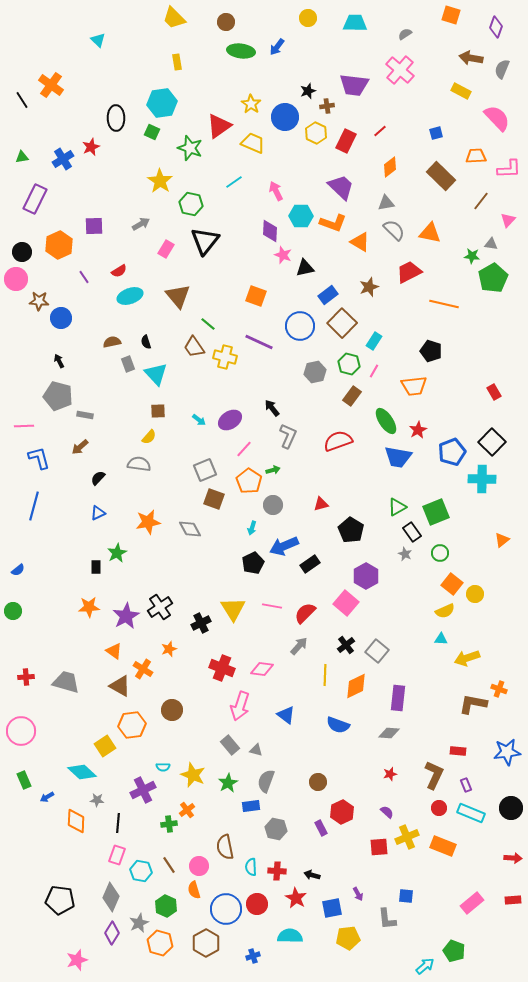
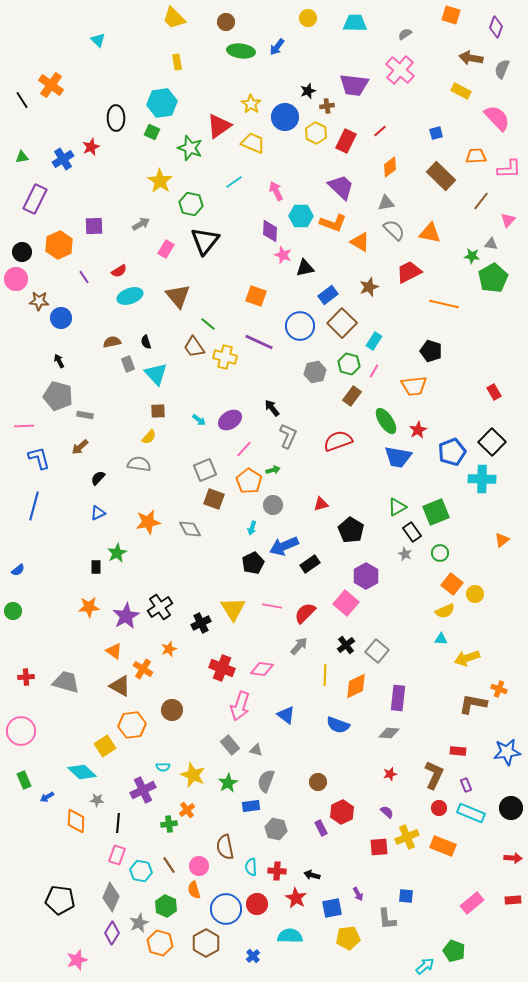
blue cross at (253, 956): rotated 24 degrees counterclockwise
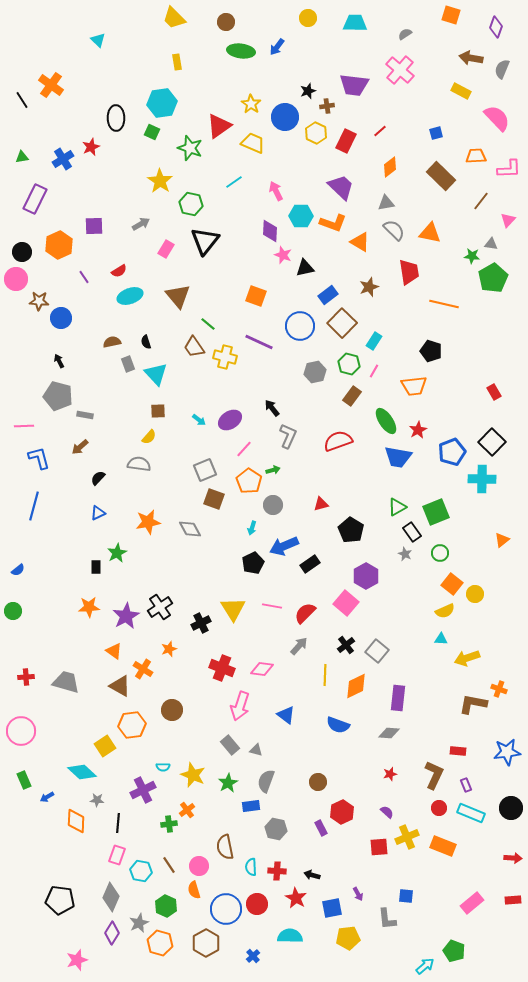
red trapezoid at (409, 272): rotated 108 degrees clockwise
